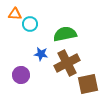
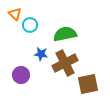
orange triangle: rotated 40 degrees clockwise
cyan circle: moved 1 px down
brown cross: moved 2 px left
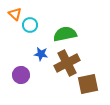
brown cross: moved 2 px right
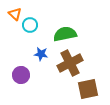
brown cross: moved 3 px right
brown square: moved 5 px down
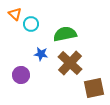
cyan circle: moved 1 px right, 1 px up
brown cross: rotated 20 degrees counterclockwise
brown square: moved 6 px right, 1 px up
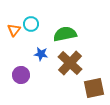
orange triangle: moved 1 px left, 16 px down; rotated 24 degrees clockwise
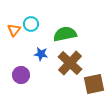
brown square: moved 4 px up
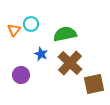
blue star: rotated 16 degrees clockwise
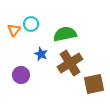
brown cross: rotated 15 degrees clockwise
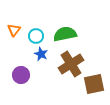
cyan circle: moved 5 px right, 12 px down
brown cross: moved 1 px right, 1 px down
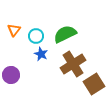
green semicircle: rotated 15 degrees counterclockwise
brown cross: moved 2 px right
purple circle: moved 10 px left
brown square: rotated 20 degrees counterclockwise
